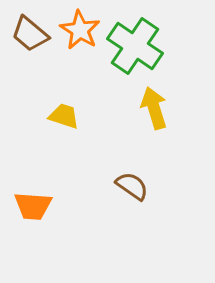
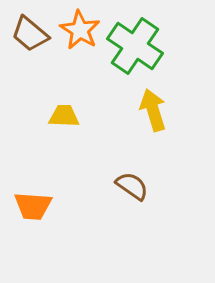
yellow arrow: moved 1 px left, 2 px down
yellow trapezoid: rotated 16 degrees counterclockwise
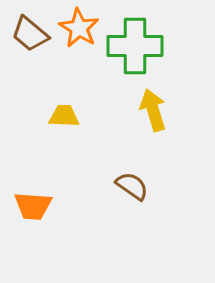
orange star: moved 1 px left, 2 px up
green cross: rotated 34 degrees counterclockwise
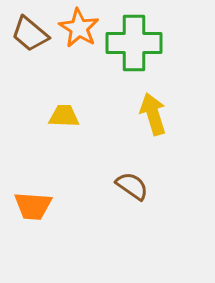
green cross: moved 1 px left, 3 px up
yellow arrow: moved 4 px down
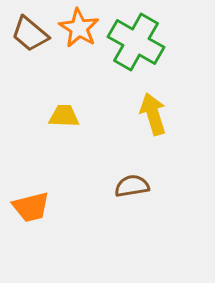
green cross: moved 2 px right, 1 px up; rotated 30 degrees clockwise
brown semicircle: rotated 44 degrees counterclockwise
orange trapezoid: moved 2 px left, 1 px down; rotated 18 degrees counterclockwise
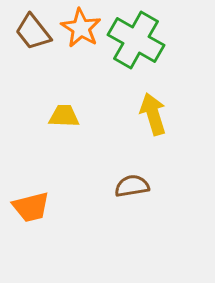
orange star: moved 2 px right
brown trapezoid: moved 3 px right, 2 px up; rotated 12 degrees clockwise
green cross: moved 2 px up
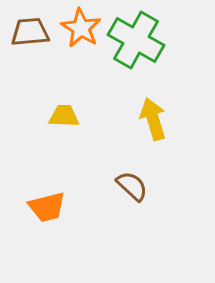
brown trapezoid: moved 3 px left; rotated 123 degrees clockwise
yellow arrow: moved 5 px down
brown semicircle: rotated 52 degrees clockwise
orange trapezoid: moved 16 px right
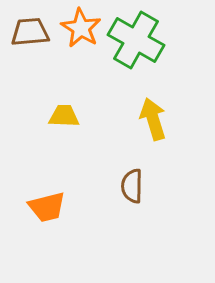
brown semicircle: rotated 132 degrees counterclockwise
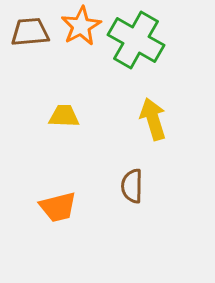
orange star: moved 2 px up; rotated 12 degrees clockwise
orange trapezoid: moved 11 px right
